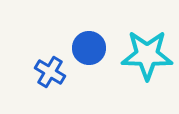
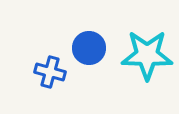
blue cross: rotated 16 degrees counterclockwise
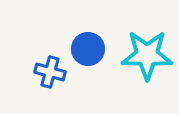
blue circle: moved 1 px left, 1 px down
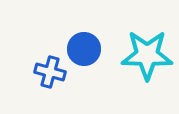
blue circle: moved 4 px left
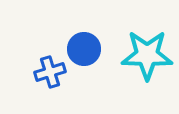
blue cross: rotated 32 degrees counterclockwise
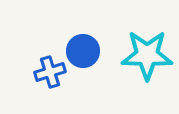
blue circle: moved 1 px left, 2 px down
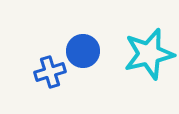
cyan star: moved 2 px right, 1 px up; rotated 15 degrees counterclockwise
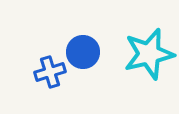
blue circle: moved 1 px down
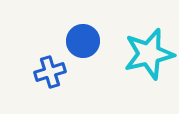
blue circle: moved 11 px up
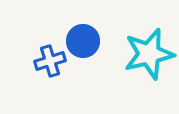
blue cross: moved 11 px up
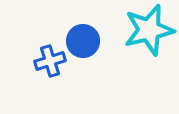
cyan star: moved 24 px up
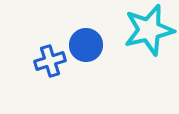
blue circle: moved 3 px right, 4 px down
